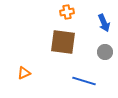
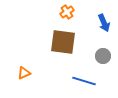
orange cross: rotated 24 degrees counterclockwise
gray circle: moved 2 px left, 4 px down
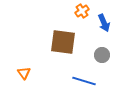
orange cross: moved 15 px right, 1 px up
gray circle: moved 1 px left, 1 px up
orange triangle: rotated 40 degrees counterclockwise
